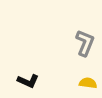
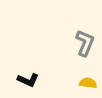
black L-shape: moved 1 px up
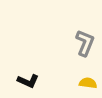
black L-shape: moved 1 px down
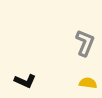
black L-shape: moved 3 px left
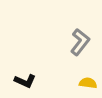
gray L-shape: moved 5 px left, 1 px up; rotated 16 degrees clockwise
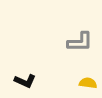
gray L-shape: rotated 52 degrees clockwise
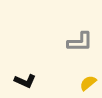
yellow semicircle: rotated 48 degrees counterclockwise
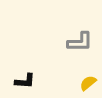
black L-shape: rotated 20 degrees counterclockwise
